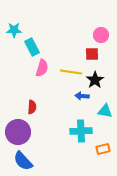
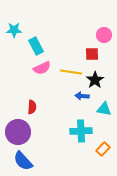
pink circle: moved 3 px right
cyan rectangle: moved 4 px right, 1 px up
pink semicircle: rotated 48 degrees clockwise
cyan triangle: moved 1 px left, 2 px up
orange rectangle: rotated 32 degrees counterclockwise
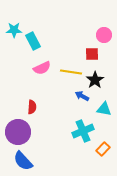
cyan rectangle: moved 3 px left, 5 px up
blue arrow: rotated 24 degrees clockwise
cyan cross: moved 2 px right; rotated 20 degrees counterclockwise
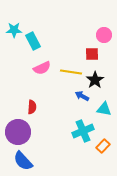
orange rectangle: moved 3 px up
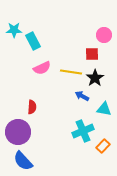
black star: moved 2 px up
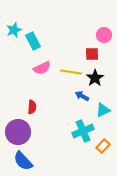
cyan star: rotated 21 degrees counterclockwise
cyan triangle: moved 1 px left, 1 px down; rotated 35 degrees counterclockwise
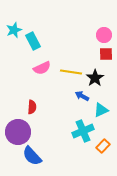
red square: moved 14 px right
cyan triangle: moved 2 px left
blue semicircle: moved 9 px right, 5 px up
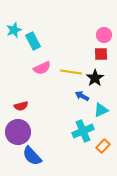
red square: moved 5 px left
red semicircle: moved 11 px left, 1 px up; rotated 72 degrees clockwise
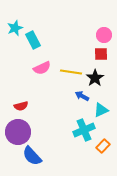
cyan star: moved 1 px right, 2 px up
cyan rectangle: moved 1 px up
cyan cross: moved 1 px right, 1 px up
